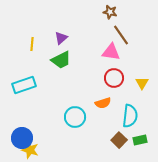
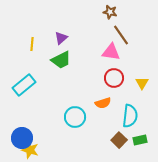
cyan rectangle: rotated 20 degrees counterclockwise
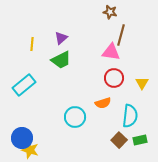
brown line: rotated 50 degrees clockwise
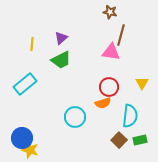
red circle: moved 5 px left, 9 px down
cyan rectangle: moved 1 px right, 1 px up
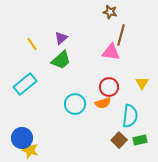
yellow line: rotated 40 degrees counterclockwise
green trapezoid: rotated 15 degrees counterclockwise
cyan circle: moved 13 px up
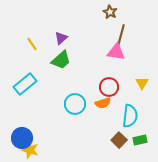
brown star: rotated 16 degrees clockwise
pink triangle: moved 5 px right
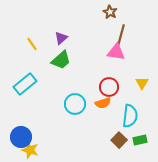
blue circle: moved 1 px left, 1 px up
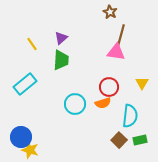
green trapezoid: rotated 45 degrees counterclockwise
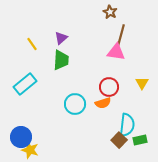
cyan semicircle: moved 3 px left, 9 px down
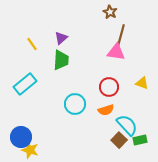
yellow triangle: rotated 40 degrees counterclockwise
orange semicircle: moved 3 px right, 7 px down
cyan semicircle: rotated 50 degrees counterclockwise
